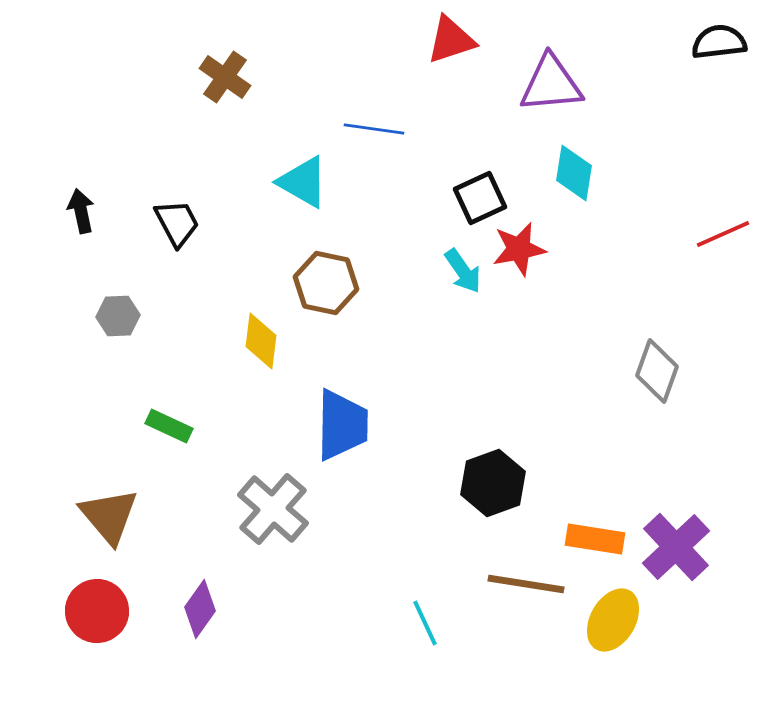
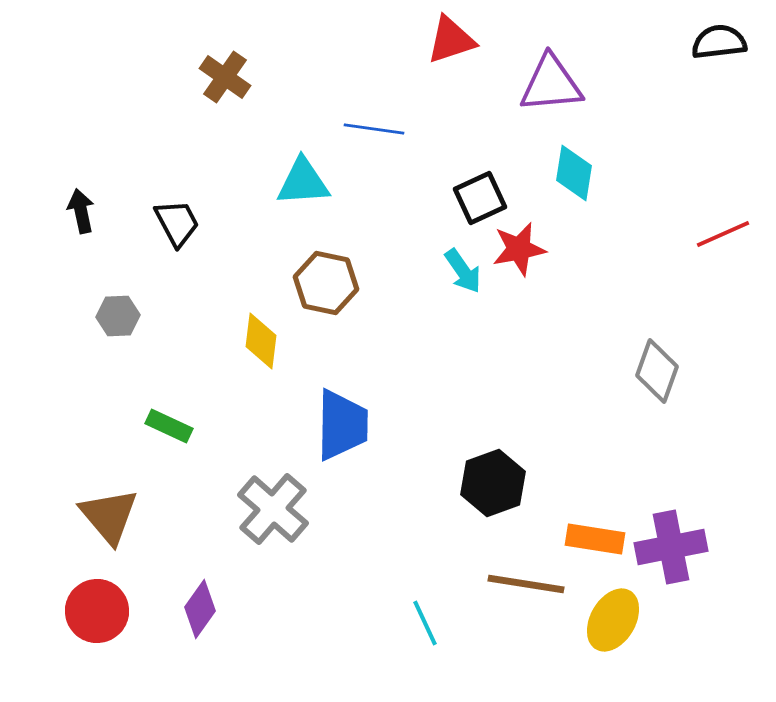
cyan triangle: rotated 34 degrees counterclockwise
purple cross: moved 5 px left; rotated 32 degrees clockwise
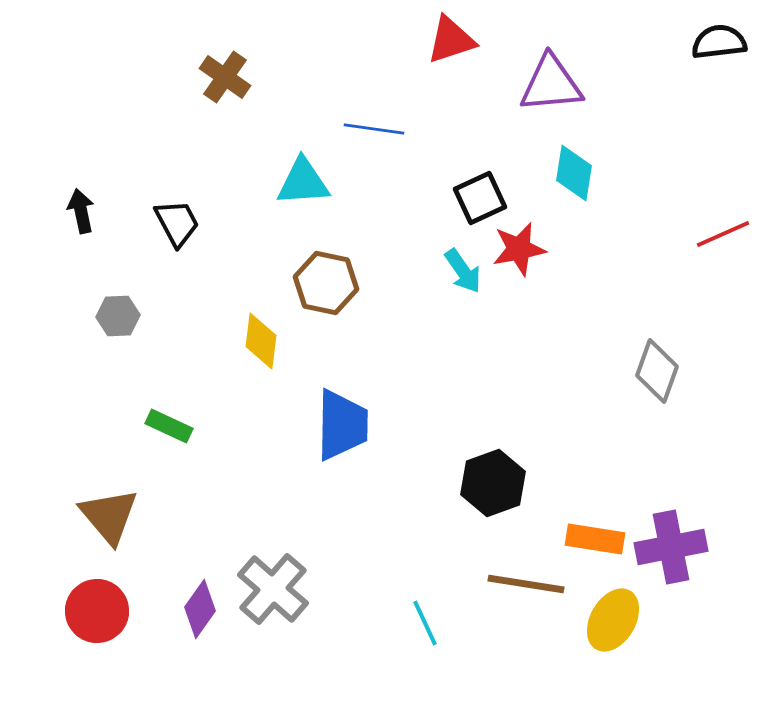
gray cross: moved 80 px down
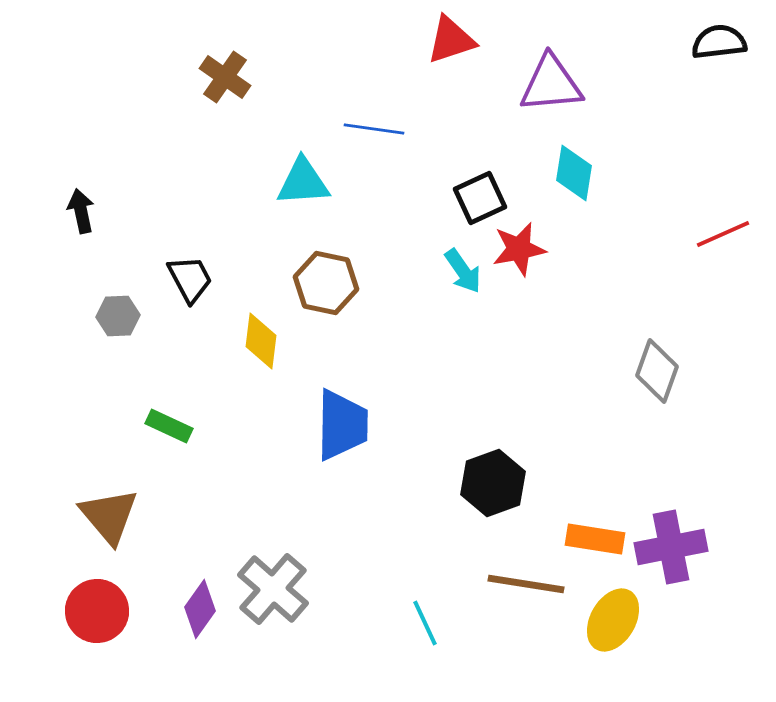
black trapezoid: moved 13 px right, 56 px down
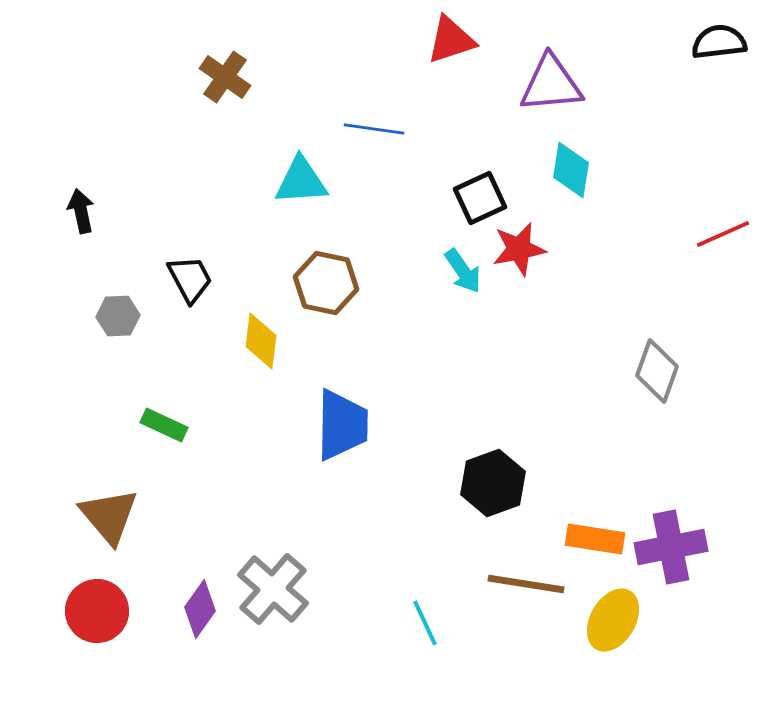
cyan diamond: moved 3 px left, 3 px up
cyan triangle: moved 2 px left, 1 px up
green rectangle: moved 5 px left, 1 px up
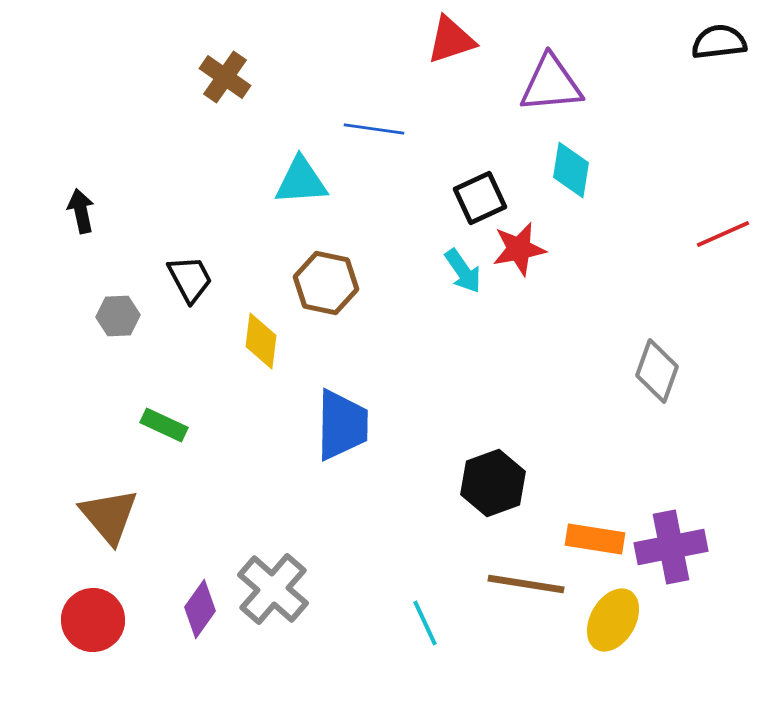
red circle: moved 4 px left, 9 px down
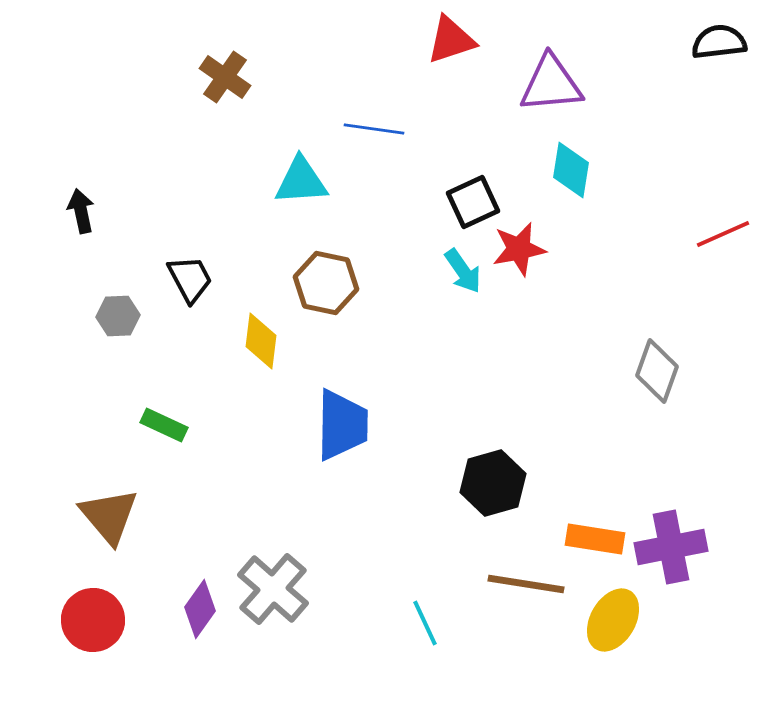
black square: moved 7 px left, 4 px down
black hexagon: rotated 4 degrees clockwise
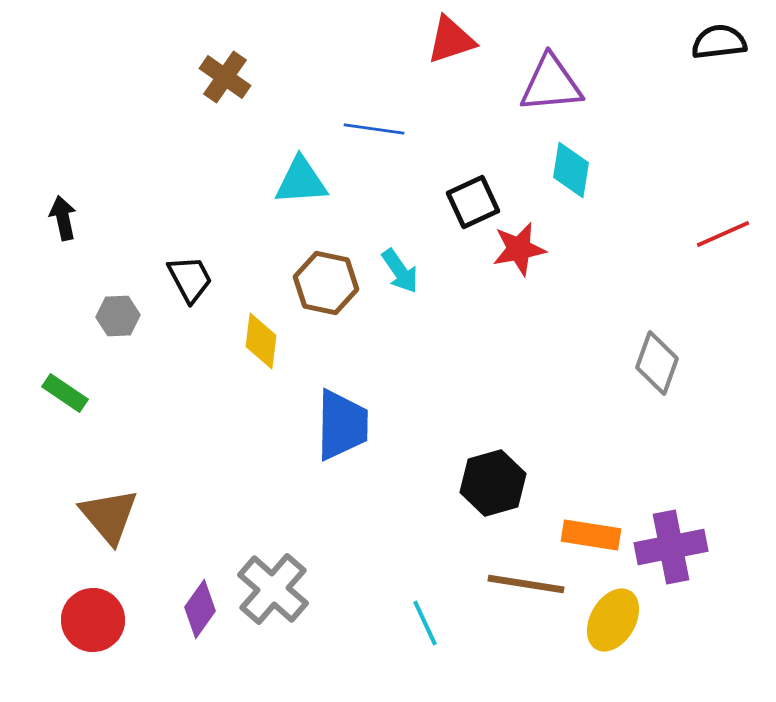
black arrow: moved 18 px left, 7 px down
cyan arrow: moved 63 px left
gray diamond: moved 8 px up
green rectangle: moved 99 px left, 32 px up; rotated 9 degrees clockwise
orange rectangle: moved 4 px left, 4 px up
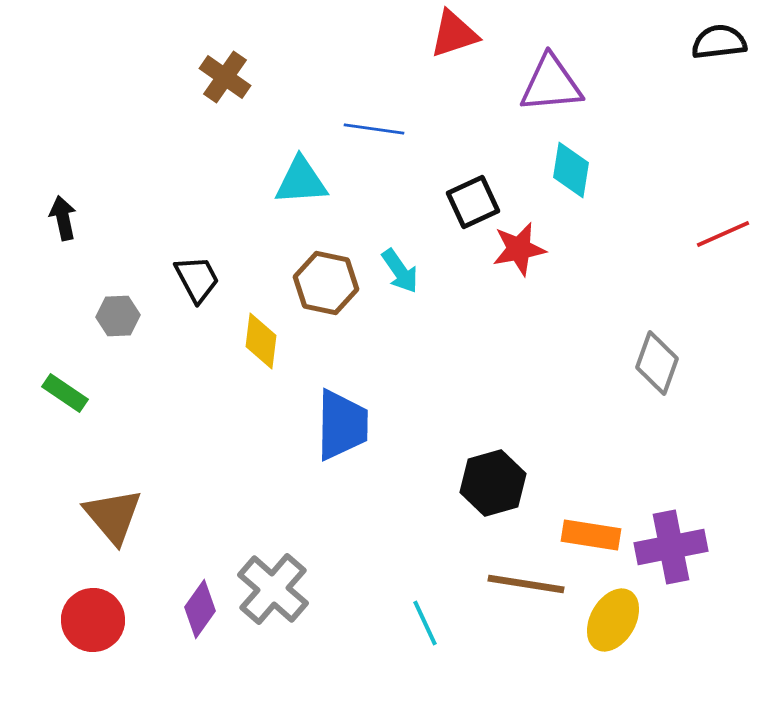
red triangle: moved 3 px right, 6 px up
black trapezoid: moved 7 px right
brown triangle: moved 4 px right
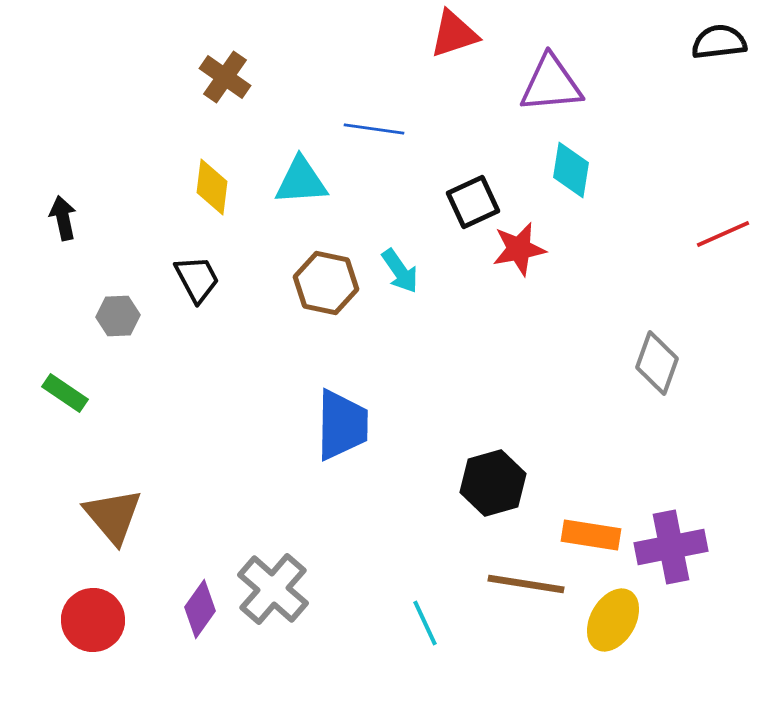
yellow diamond: moved 49 px left, 154 px up
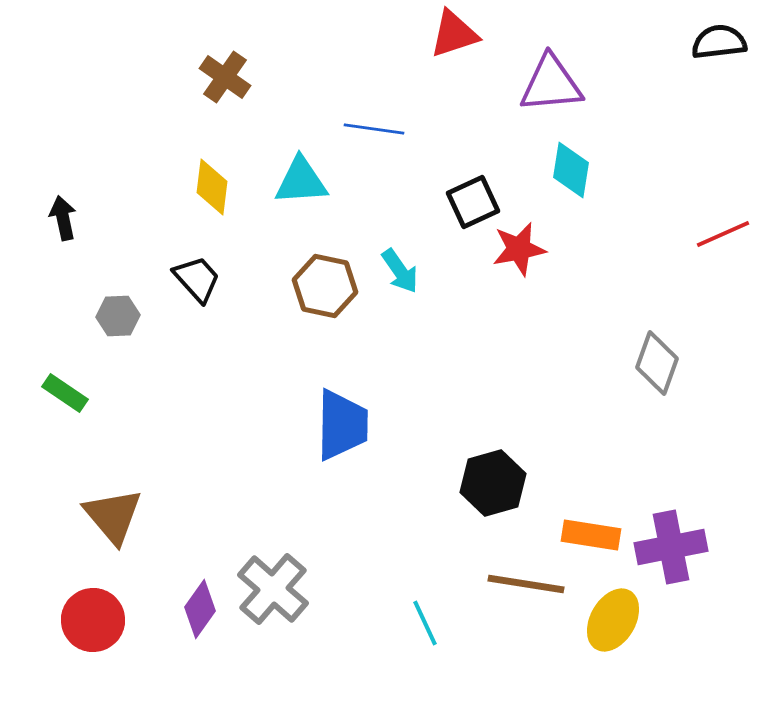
black trapezoid: rotated 14 degrees counterclockwise
brown hexagon: moved 1 px left, 3 px down
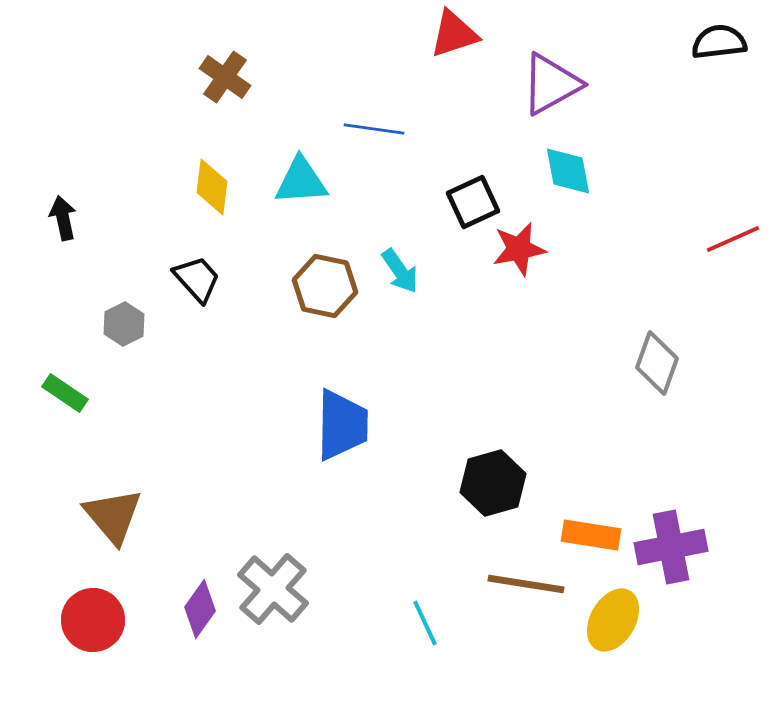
purple triangle: rotated 24 degrees counterclockwise
cyan diamond: moved 3 px left, 1 px down; rotated 20 degrees counterclockwise
red line: moved 10 px right, 5 px down
gray hexagon: moved 6 px right, 8 px down; rotated 24 degrees counterclockwise
